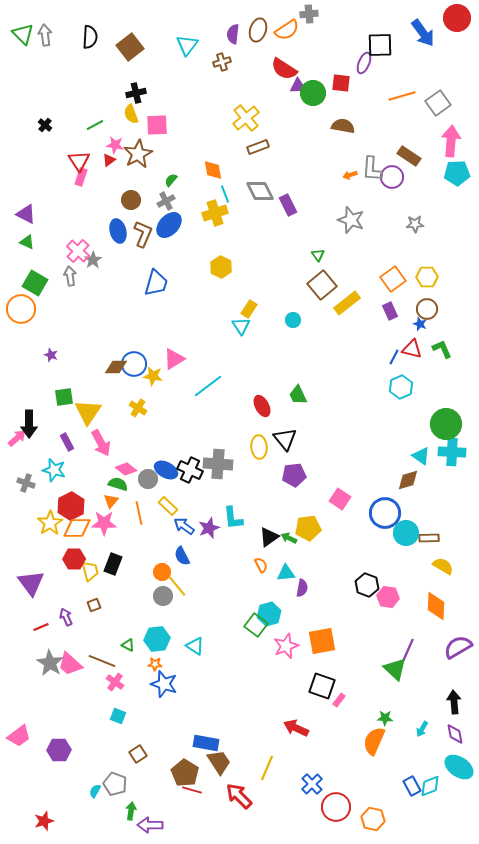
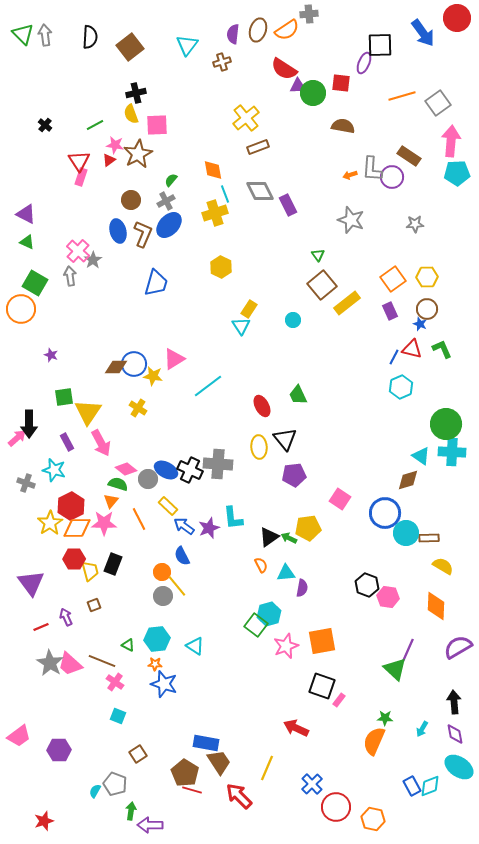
orange line at (139, 513): moved 6 px down; rotated 15 degrees counterclockwise
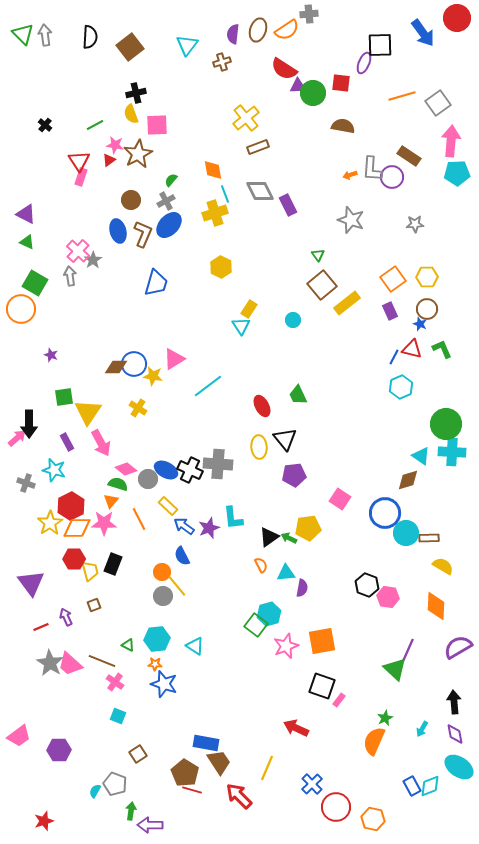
green star at (385, 718): rotated 28 degrees counterclockwise
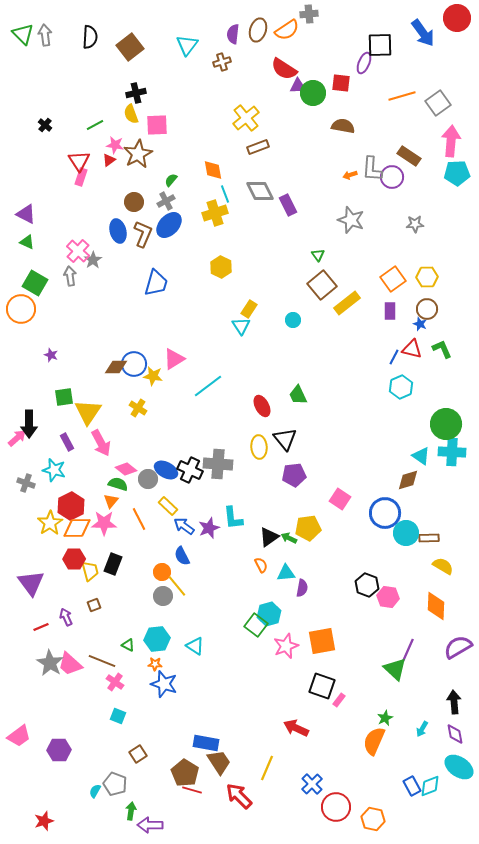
brown circle at (131, 200): moved 3 px right, 2 px down
purple rectangle at (390, 311): rotated 24 degrees clockwise
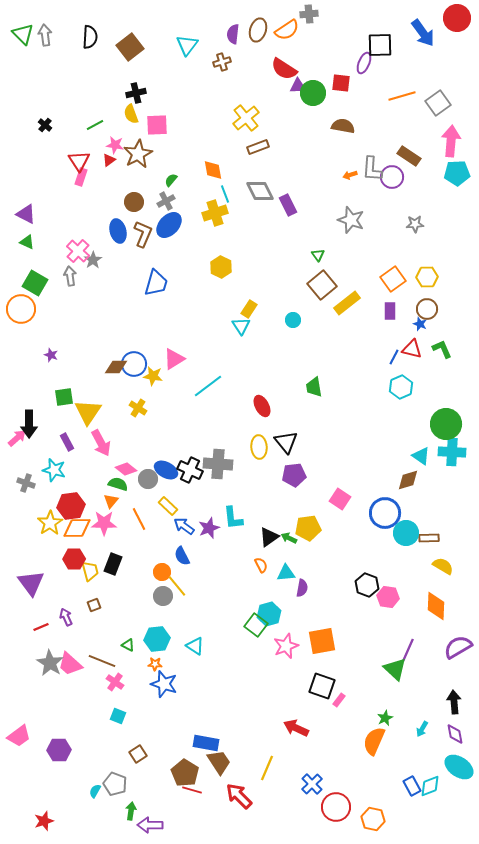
green trapezoid at (298, 395): moved 16 px right, 8 px up; rotated 15 degrees clockwise
black triangle at (285, 439): moved 1 px right, 3 px down
red hexagon at (71, 506): rotated 20 degrees clockwise
